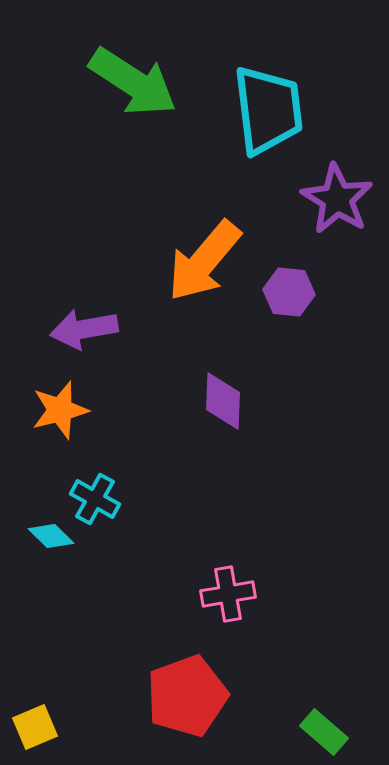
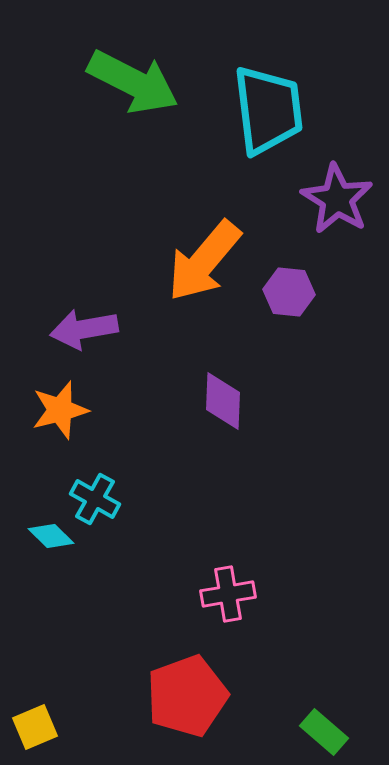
green arrow: rotated 6 degrees counterclockwise
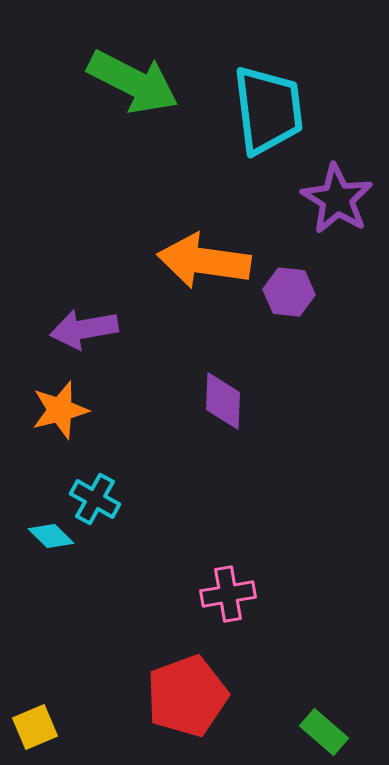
orange arrow: rotated 58 degrees clockwise
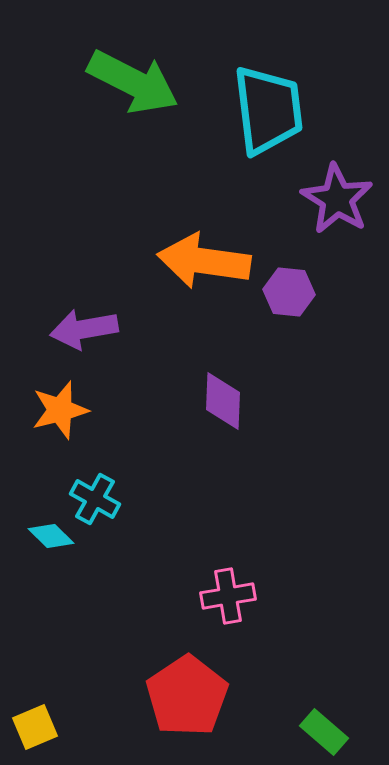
pink cross: moved 2 px down
red pentagon: rotated 14 degrees counterclockwise
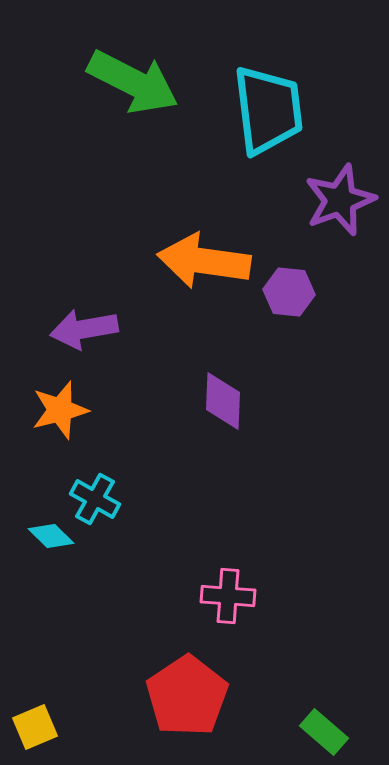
purple star: moved 3 px right, 1 px down; rotated 20 degrees clockwise
pink cross: rotated 14 degrees clockwise
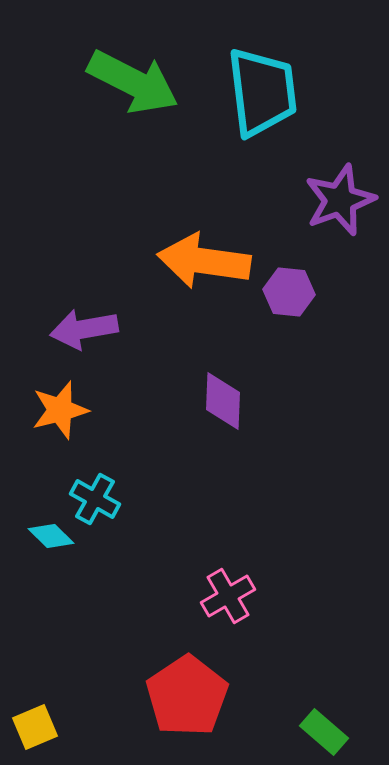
cyan trapezoid: moved 6 px left, 18 px up
pink cross: rotated 34 degrees counterclockwise
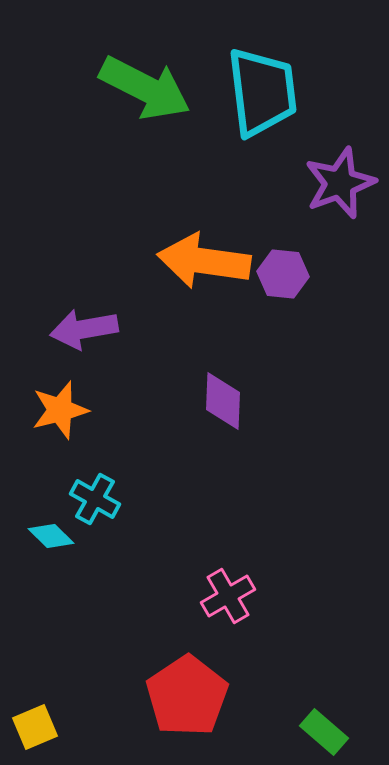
green arrow: moved 12 px right, 6 px down
purple star: moved 17 px up
purple hexagon: moved 6 px left, 18 px up
